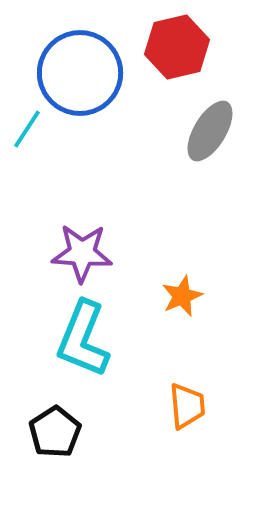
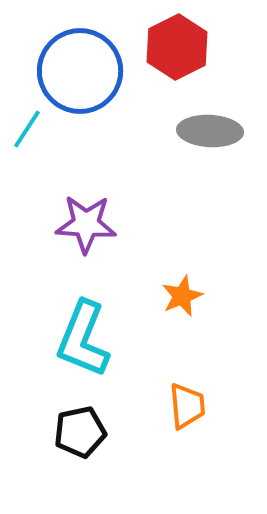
red hexagon: rotated 14 degrees counterclockwise
blue circle: moved 2 px up
gray ellipse: rotated 62 degrees clockwise
purple star: moved 4 px right, 29 px up
black pentagon: moved 25 px right; rotated 21 degrees clockwise
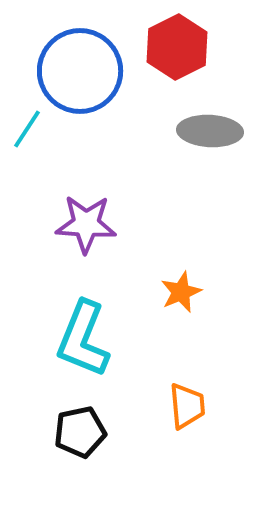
orange star: moved 1 px left, 4 px up
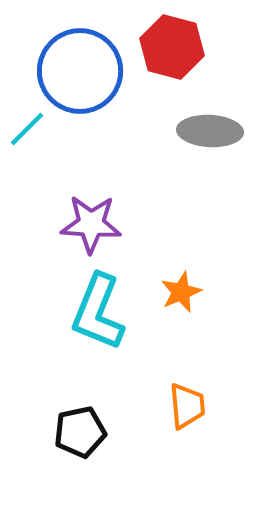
red hexagon: moved 5 px left; rotated 18 degrees counterclockwise
cyan line: rotated 12 degrees clockwise
purple star: moved 5 px right
cyan L-shape: moved 15 px right, 27 px up
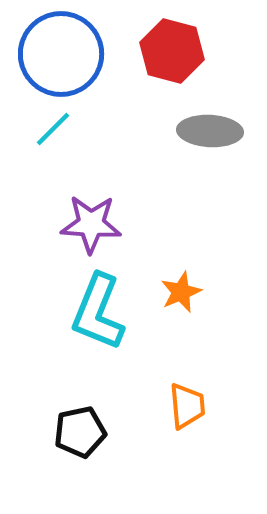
red hexagon: moved 4 px down
blue circle: moved 19 px left, 17 px up
cyan line: moved 26 px right
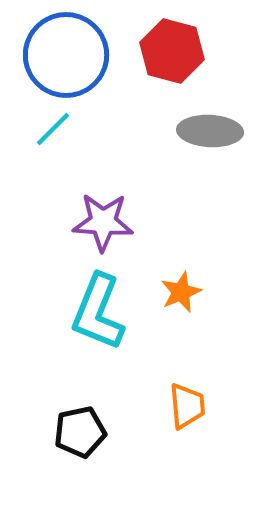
blue circle: moved 5 px right, 1 px down
purple star: moved 12 px right, 2 px up
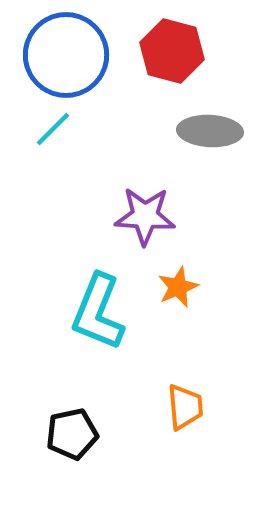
purple star: moved 42 px right, 6 px up
orange star: moved 3 px left, 5 px up
orange trapezoid: moved 2 px left, 1 px down
black pentagon: moved 8 px left, 2 px down
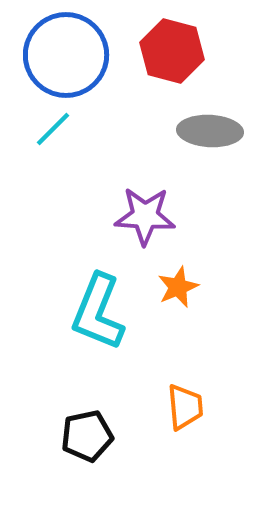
black pentagon: moved 15 px right, 2 px down
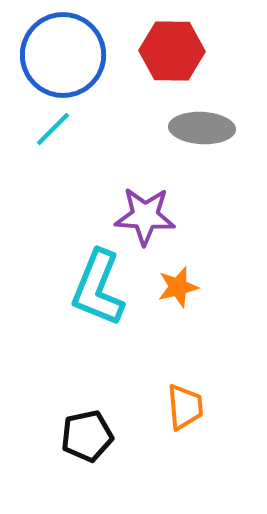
red hexagon: rotated 14 degrees counterclockwise
blue circle: moved 3 px left
gray ellipse: moved 8 px left, 3 px up
orange star: rotated 9 degrees clockwise
cyan L-shape: moved 24 px up
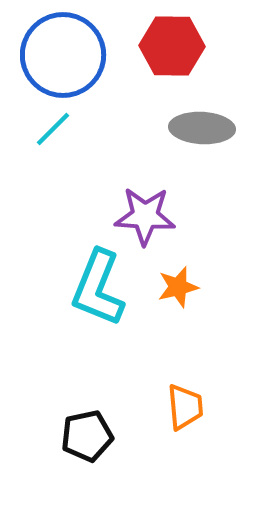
red hexagon: moved 5 px up
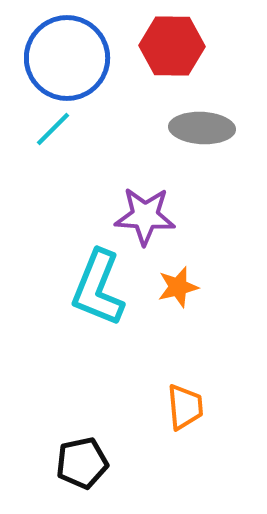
blue circle: moved 4 px right, 3 px down
black pentagon: moved 5 px left, 27 px down
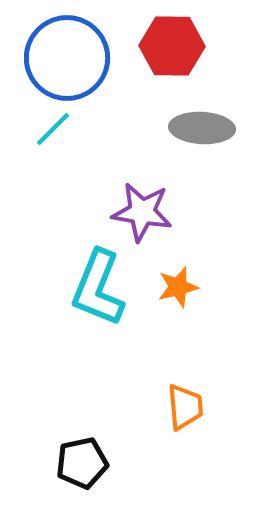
purple star: moved 3 px left, 4 px up; rotated 6 degrees clockwise
